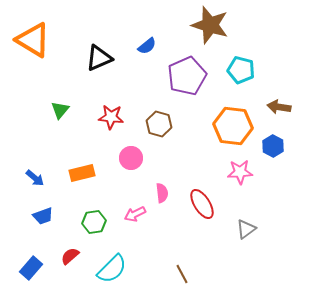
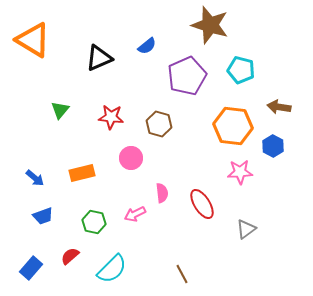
green hexagon: rotated 20 degrees clockwise
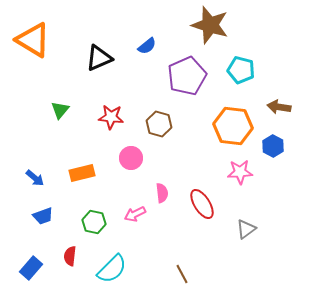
red semicircle: rotated 42 degrees counterclockwise
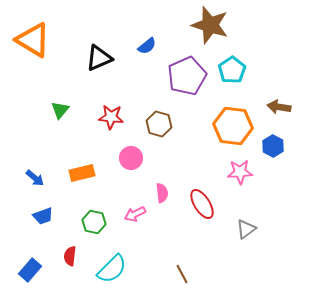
cyan pentagon: moved 9 px left; rotated 24 degrees clockwise
blue rectangle: moved 1 px left, 2 px down
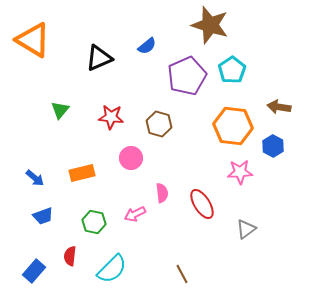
blue rectangle: moved 4 px right, 1 px down
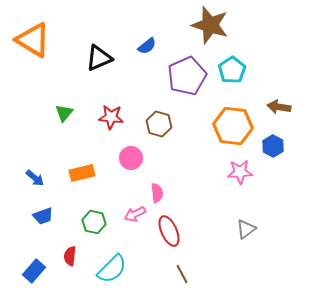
green triangle: moved 4 px right, 3 px down
pink semicircle: moved 5 px left
red ellipse: moved 33 px left, 27 px down; rotated 8 degrees clockwise
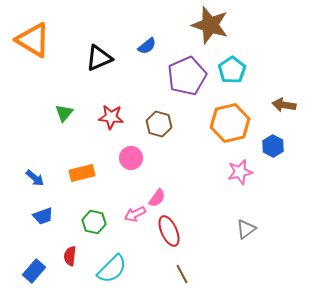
brown arrow: moved 5 px right, 2 px up
orange hexagon: moved 3 px left, 3 px up; rotated 21 degrees counterclockwise
pink star: rotated 10 degrees counterclockwise
pink semicircle: moved 5 px down; rotated 42 degrees clockwise
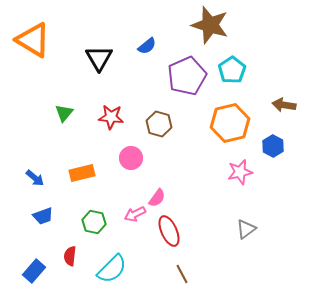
black triangle: rotated 36 degrees counterclockwise
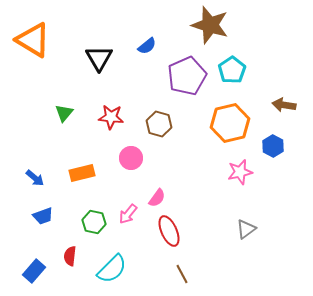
pink arrow: moved 7 px left; rotated 25 degrees counterclockwise
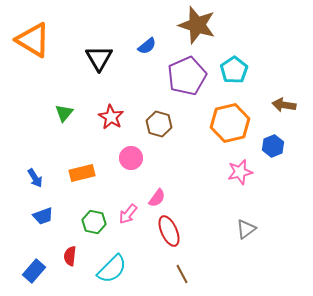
brown star: moved 13 px left
cyan pentagon: moved 2 px right
red star: rotated 25 degrees clockwise
blue hexagon: rotated 10 degrees clockwise
blue arrow: rotated 18 degrees clockwise
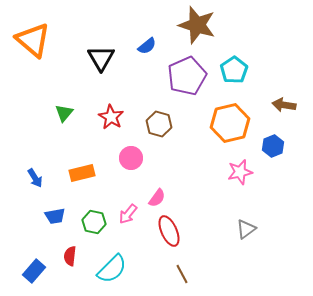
orange triangle: rotated 9 degrees clockwise
black triangle: moved 2 px right
blue trapezoid: moved 12 px right; rotated 10 degrees clockwise
